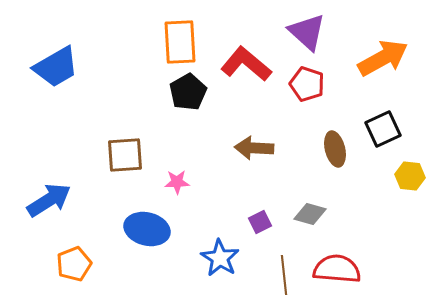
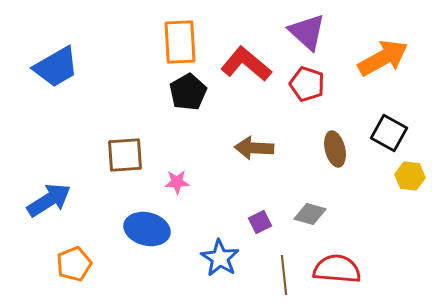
black square: moved 6 px right, 4 px down; rotated 36 degrees counterclockwise
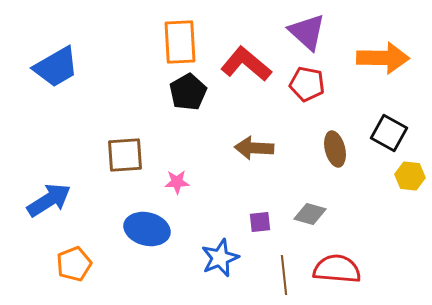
orange arrow: rotated 30 degrees clockwise
red pentagon: rotated 8 degrees counterclockwise
purple square: rotated 20 degrees clockwise
blue star: rotated 18 degrees clockwise
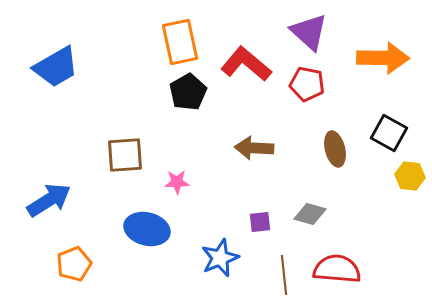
purple triangle: moved 2 px right
orange rectangle: rotated 9 degrees counterclockwise
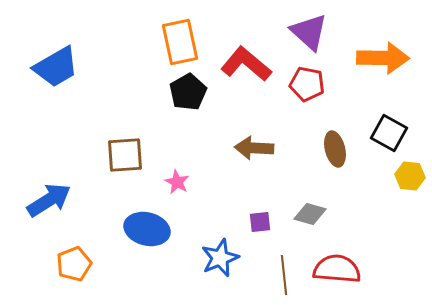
pink star: rotated 30 degrees clockwise
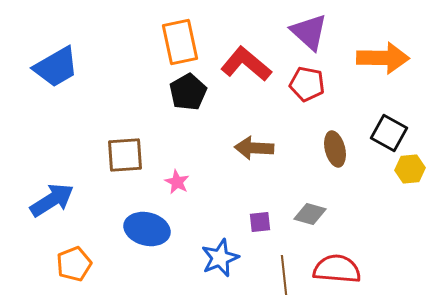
yellow hexagon: moved 7 px up; rotated 12 degrees counterclockwise
blue arrow: moved 3 px right
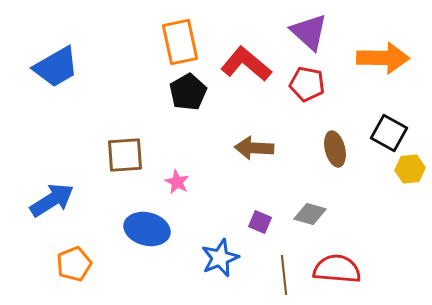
purple square: rotated 30 degrees clockwise
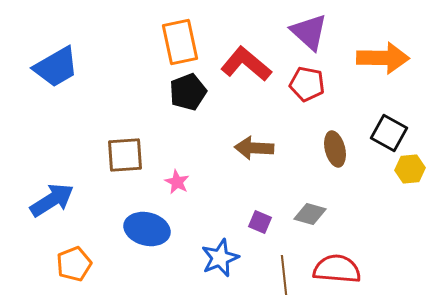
black pentagon: rotated 9 degrees clockwise
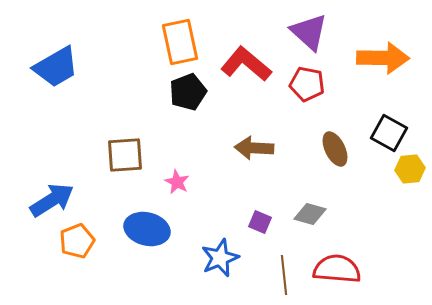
brown ellipse: rotated 12 degrees counterclockwise
orange pentagon: moved 3 px right, 23 px up
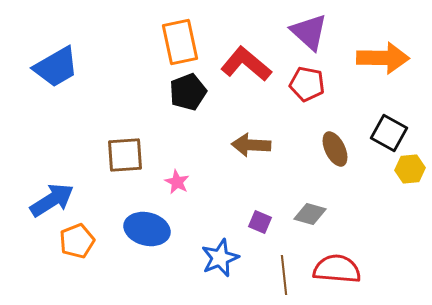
brown arrow: moved 3 px left, 3 px up
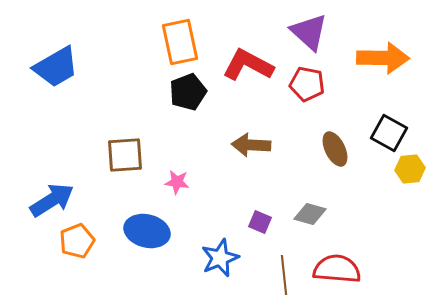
red L-shape: moved 2 px right, 1 px down; rotated 12 degrees counterclockwise
pink star: rotated 20 degrees counterclockwise
blue ellipse: moved 2 px down
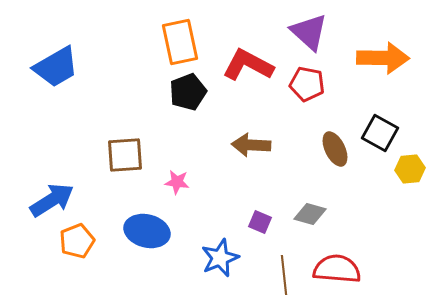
black square: moved 9 px left
